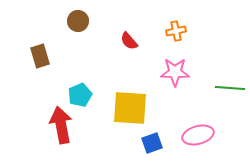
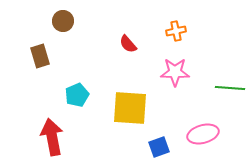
brown circle: moved 15 px left
red semicircle: moved 1 px left, 3 px down
cyan pentagon: moved 3 px left
red arrow: moved 9 px left, 12 px down
pink ellipse: moved 5 px right, 1 px up
blue square: moved 7 px right, 4 px down
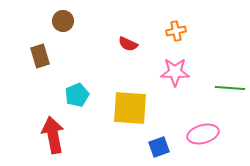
red semicircle: rotated 24 degrees counterclockwise
red arrow: moved 1 px right, 2 px up
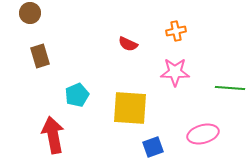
brown circle: moved 33 px left, 8 px up
blue square: moved 6 px left
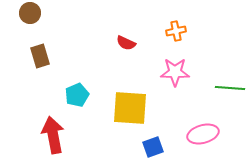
red semicircle: moved 2 px left, 1 px up
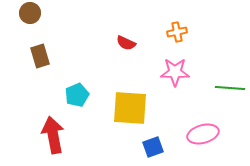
orange cross: moved 1 px right, 1 px down
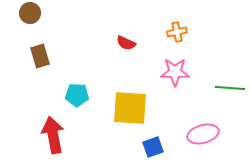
cyan pentagon: rotated 25 degrees clockwise
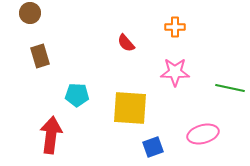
orange cross: moved 2 px left, 5 px up; rotated 12 degrees clockwise
red semicircle: rotated 24 degrees clockwise
green line: rotated 8 degrees clockwise
red arrow: moved 2 px left; rotated 18 degrees clockwise
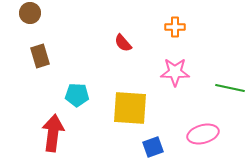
red semicircle: moved 3 px left
red arrow: moved 2 px right, 2 px up
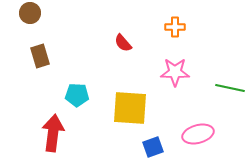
pink ellipse: moved 5 px left
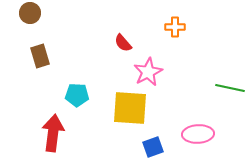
pink star: moved 27 px left; rotated 28 degrees counterclockwise
pink ellipse: rotated 12 degrees clockwise
